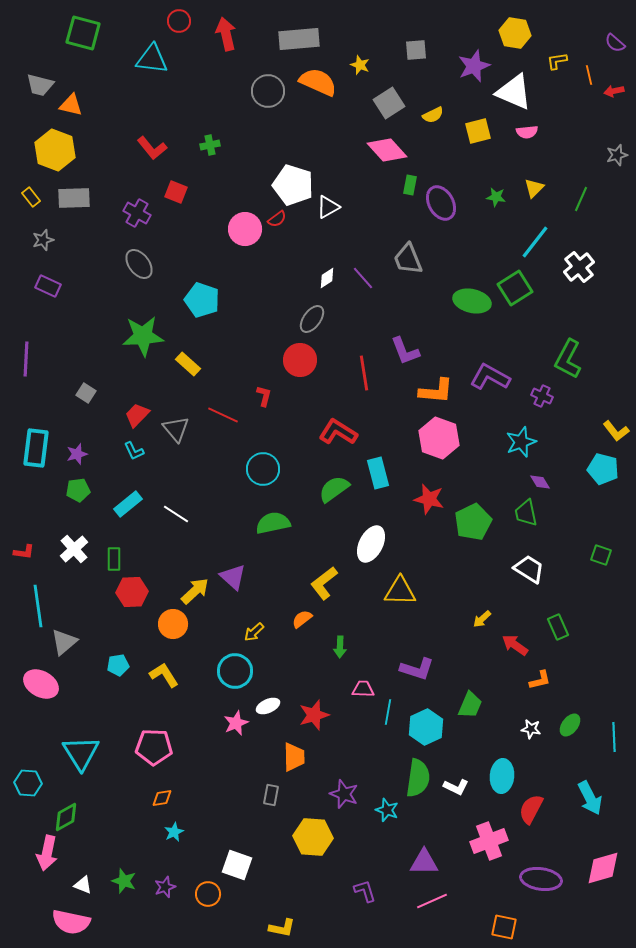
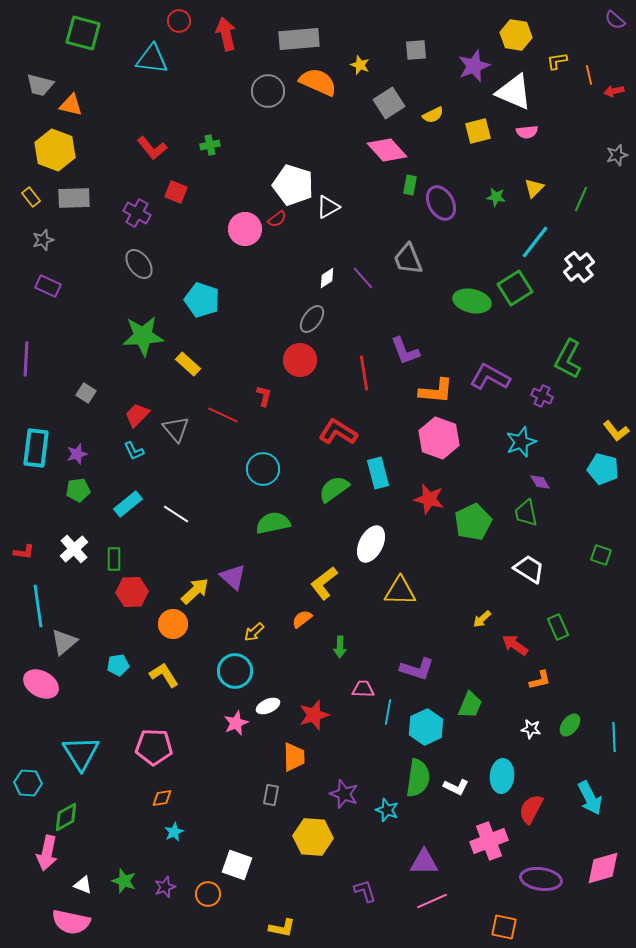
yellow hexagon at (515, 33): moved 1 px right, 2 px down
purple semicircle at (615, 43): moved 23 px up
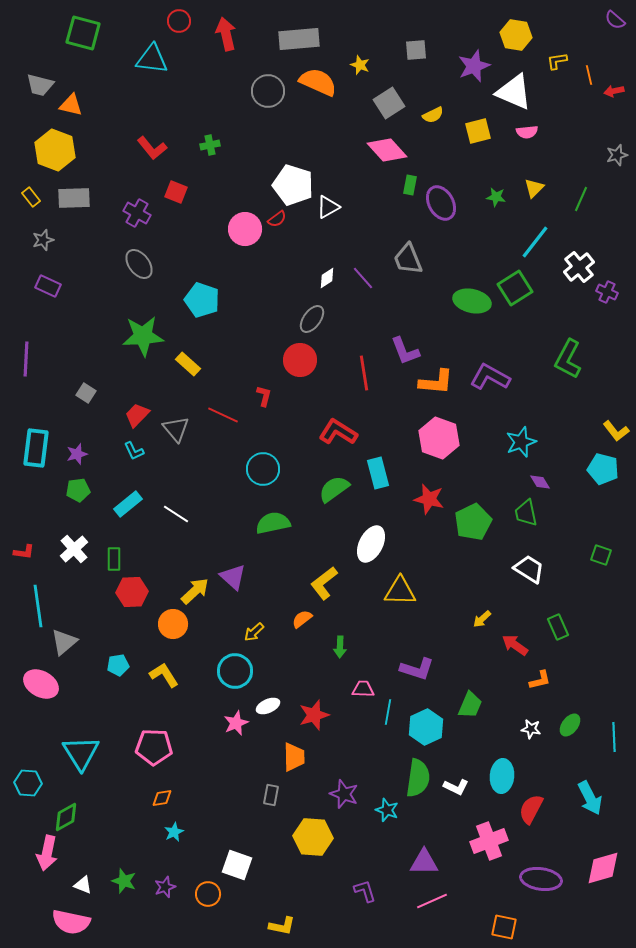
orange L-shape at (436, 391): moved 9 px up
purple cross at (542, 396): moved 65 px right, 104 px up
yellow L-shape at (282, 928): moved 2 px up
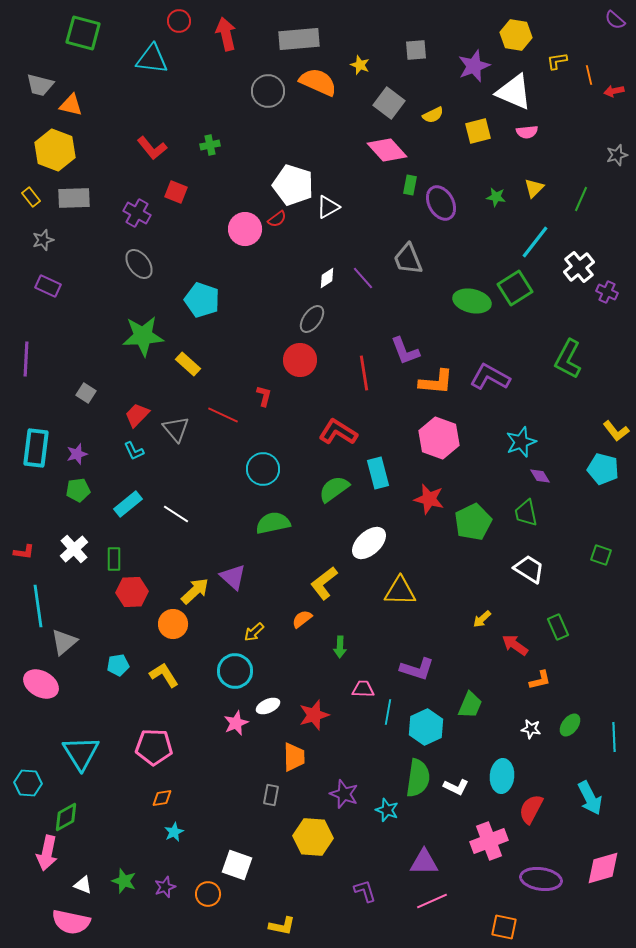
gray square at (389, 103): rotated 20 degrees counterclockwise
purple diamond at (540, 482): moved 6 px up
white ellipse at (371, 544): moved 2 px left, 1 px up; rotated 21 degrees clockwise
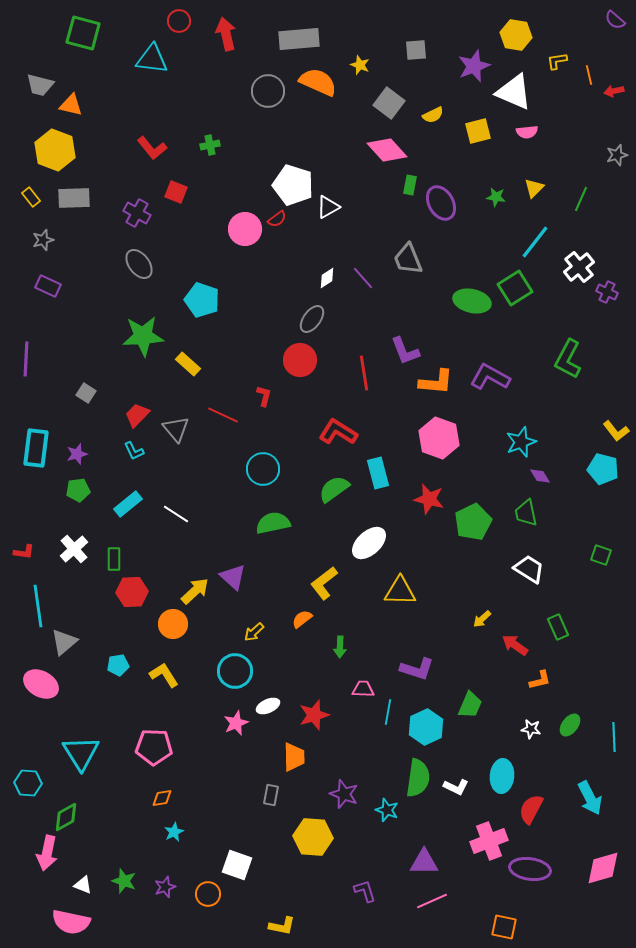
purple ellipse at (541, 879): moved 11 px left, 10 px up
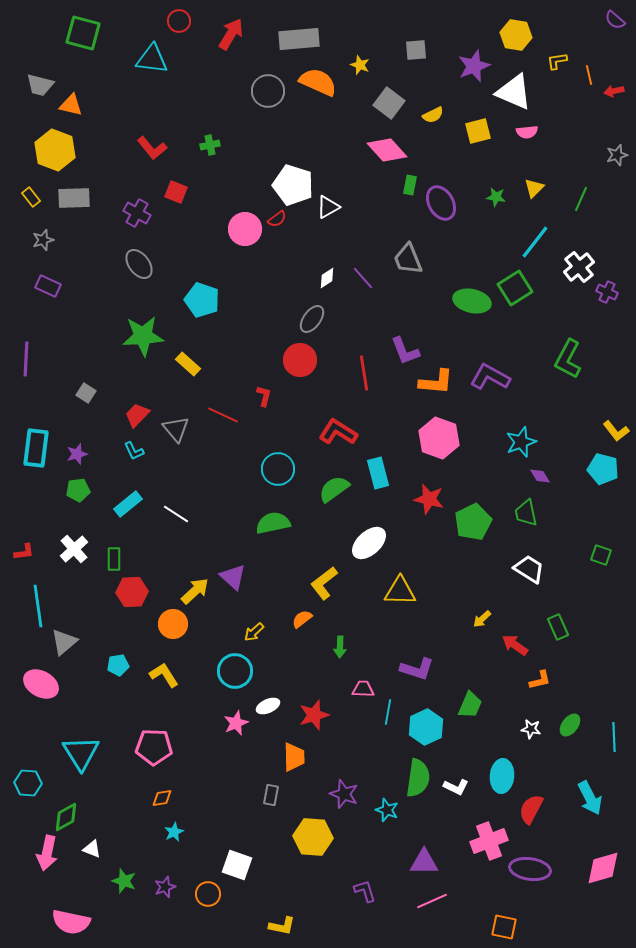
red arrow at (226, 34): moved 5 px right; rotated 44 degrees clockwise
cyan circle at (263, 469): moved 15 px right
red L-shape at (24, 552): rotated 15 degrees counterclockwise
white triangle at (83, 885): moved 9 px right, 36 px up
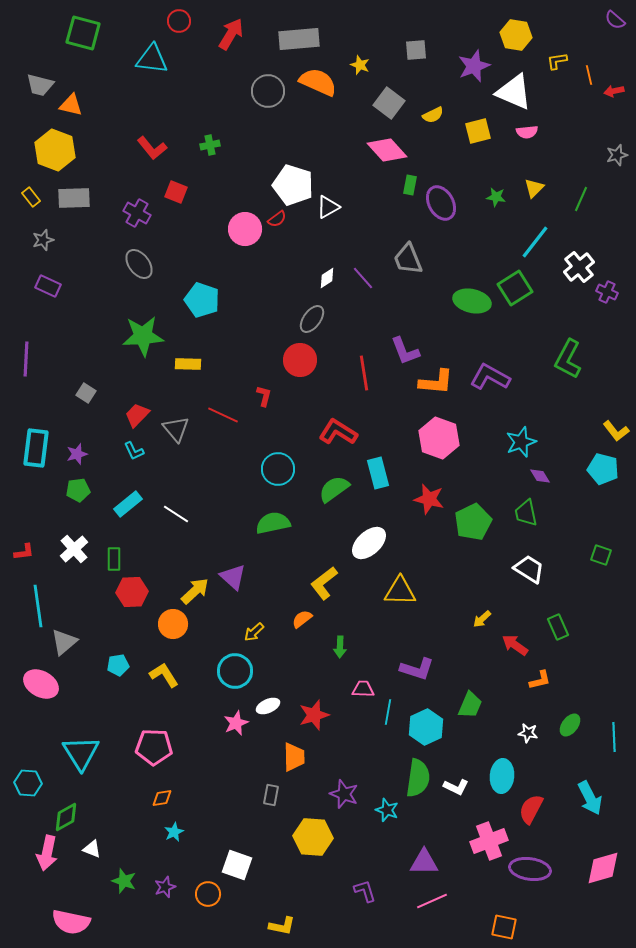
yellow rectangle at (188, 364): rotated 40 degrees counterclockwise
white star at (531, 729): moved 3 px left, 4 px down
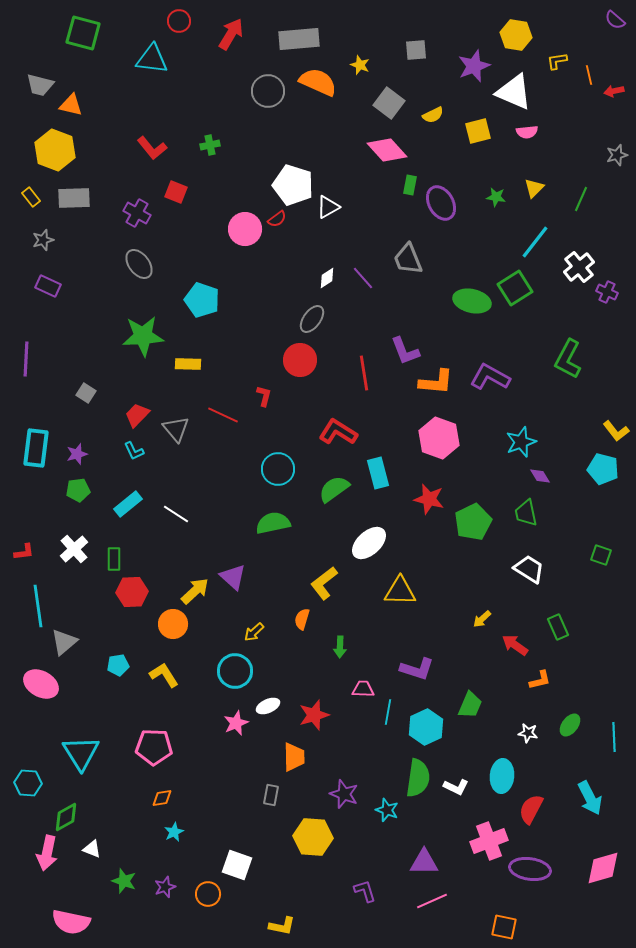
orange semicircle at (302, 619): rotated 35 degrees counterclockwise
